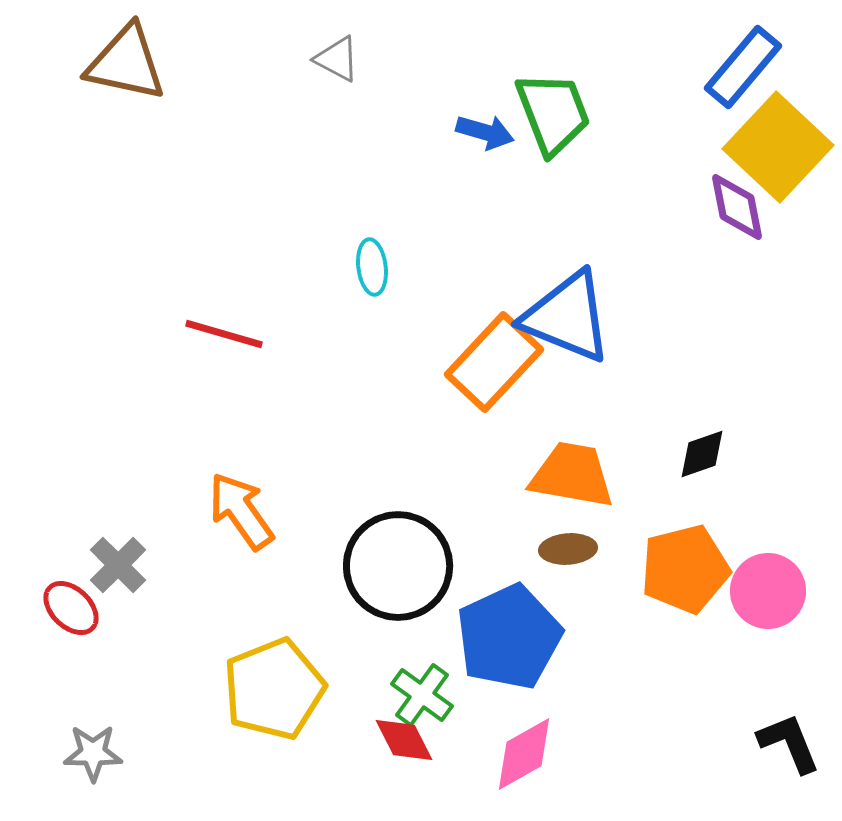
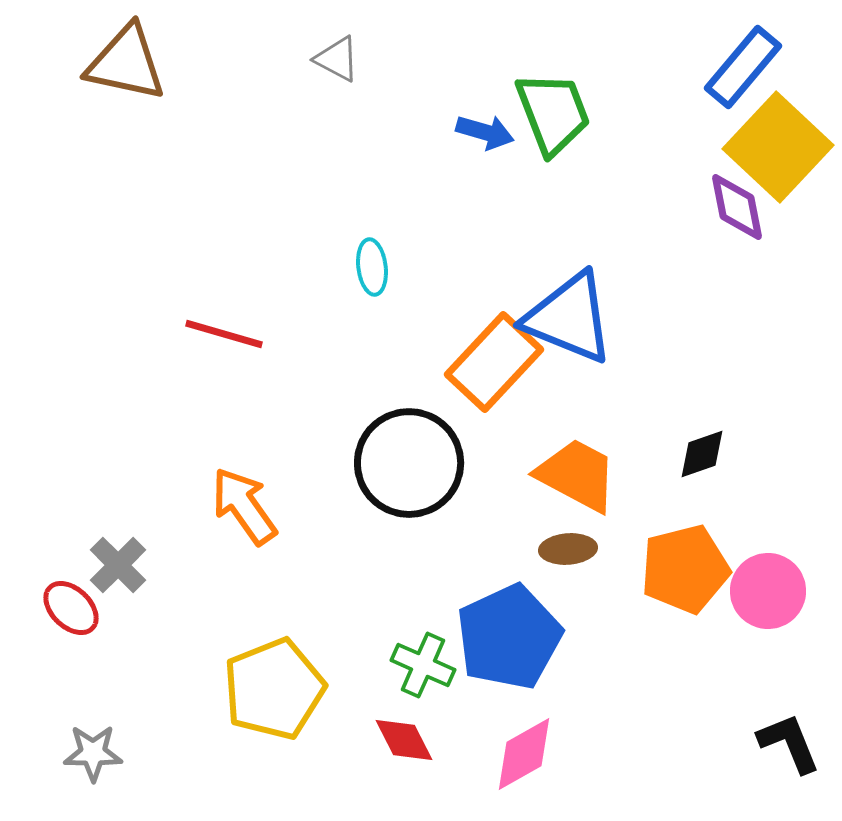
blue triangle: moved 2 px right, 1 px down
orange trapezoid: moved 5 px right; rotated 18 degrees clockwise
orange arrow: moved 3 px right, 5 px up
black circle: moved 11 px right, 103 px up
green cross: moved 1 px right, 30 px up; rotated 12 degrees counterclockwise
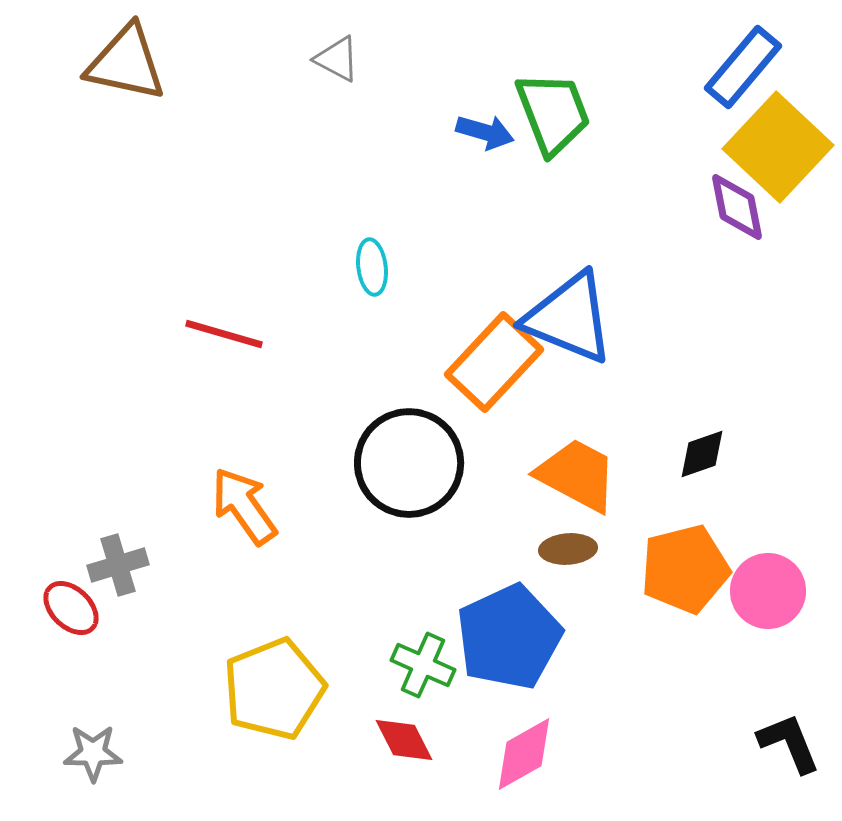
gray cross: rotated 28 degrees clockwise
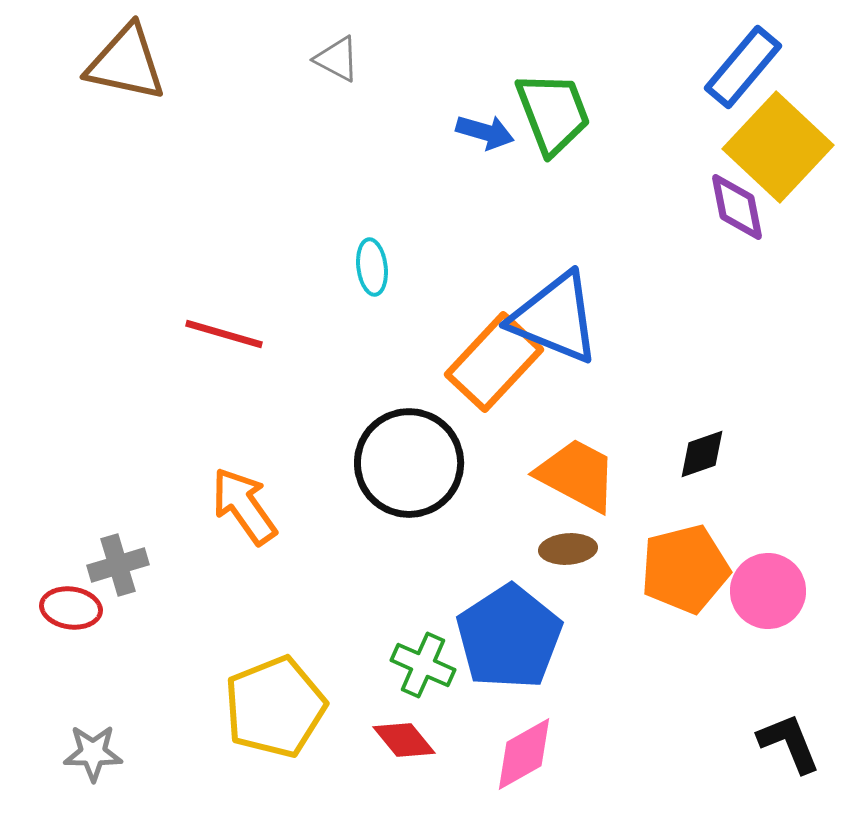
blue triangle: moved 14 px left
red ellipse: rotated 36 degrees counterclockwise
blue pentagon: rotated 8 degrees counterclockwise
yellow pentagon: moved 1 px right, 18 px down
red diamond: rotated 12 degrees counterclockwise
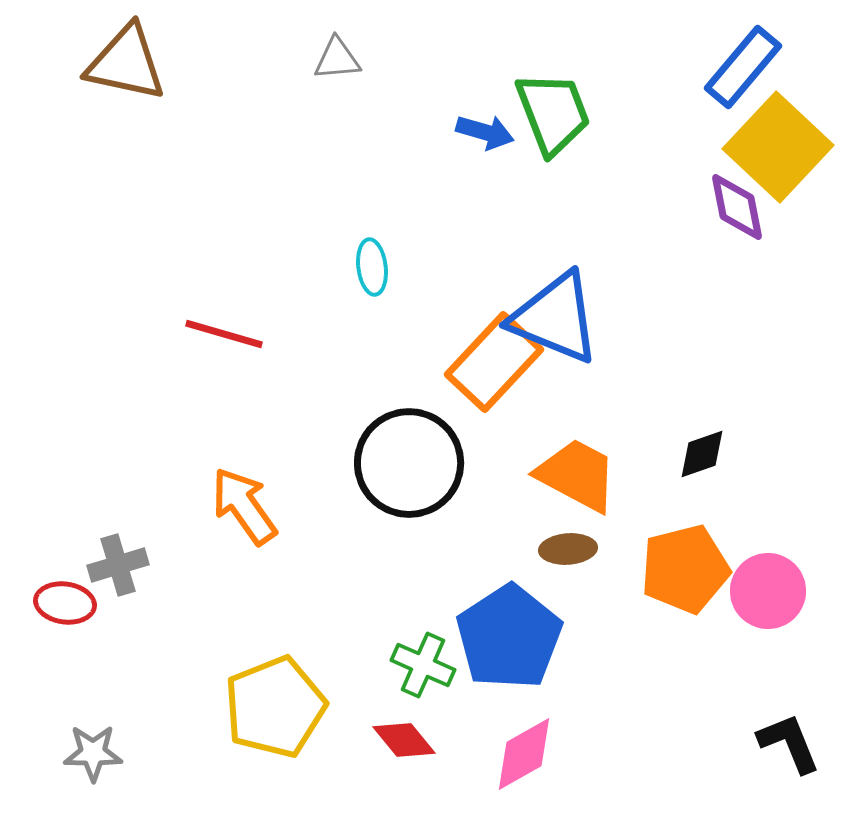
gray triangle: rotated 33 degrees counterclockwise
red ellipse: moved 6 px left, 5 px up
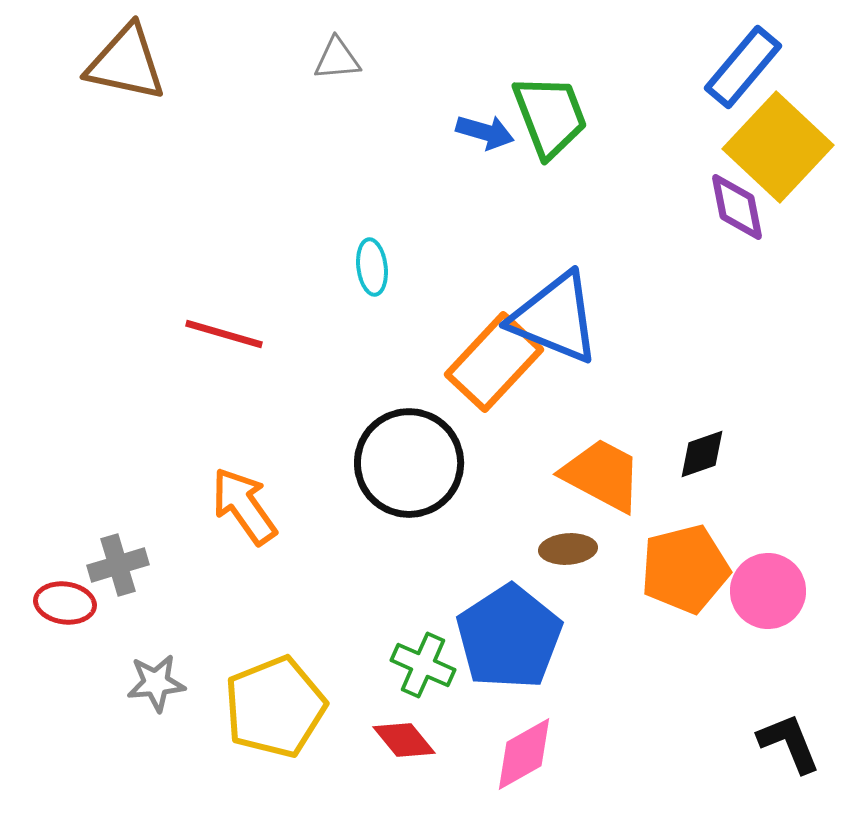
green trapezoid: moved 3 px left, 3 px down
orange trapezoid: moved 25 px right
gray star: moved 63 px right, 70 px up; rotated 6 degrees counterclockwise
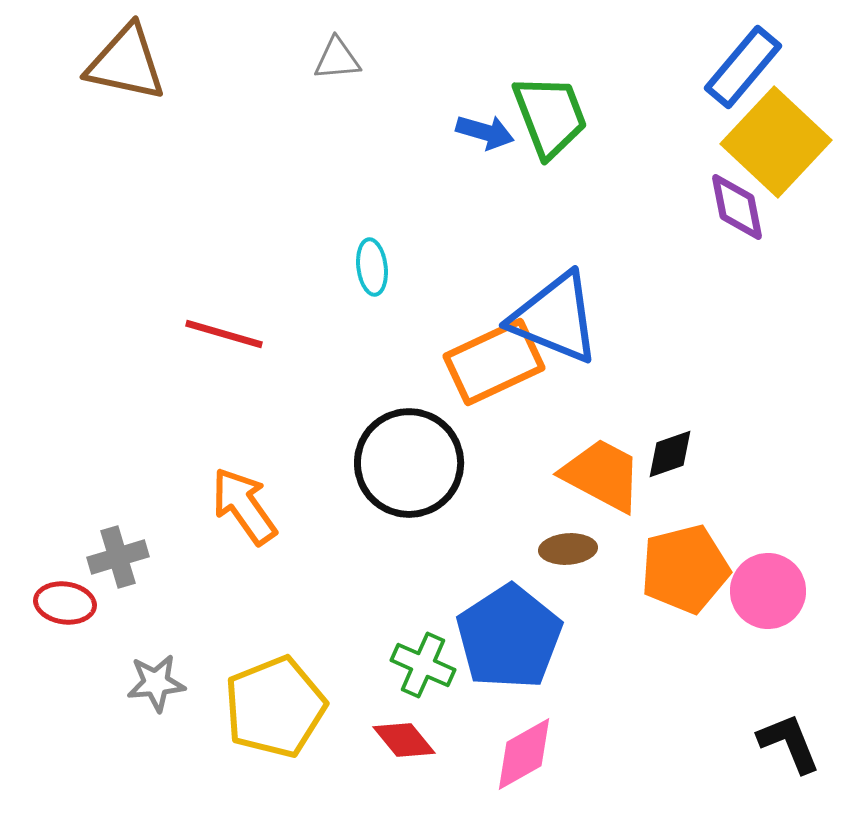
yellow square: moved 2 px left, 5 px up
orange rectangle: rotated 22 degrees clockwise
black diamond: moved 32 px left
gray cross: moved 8 px up
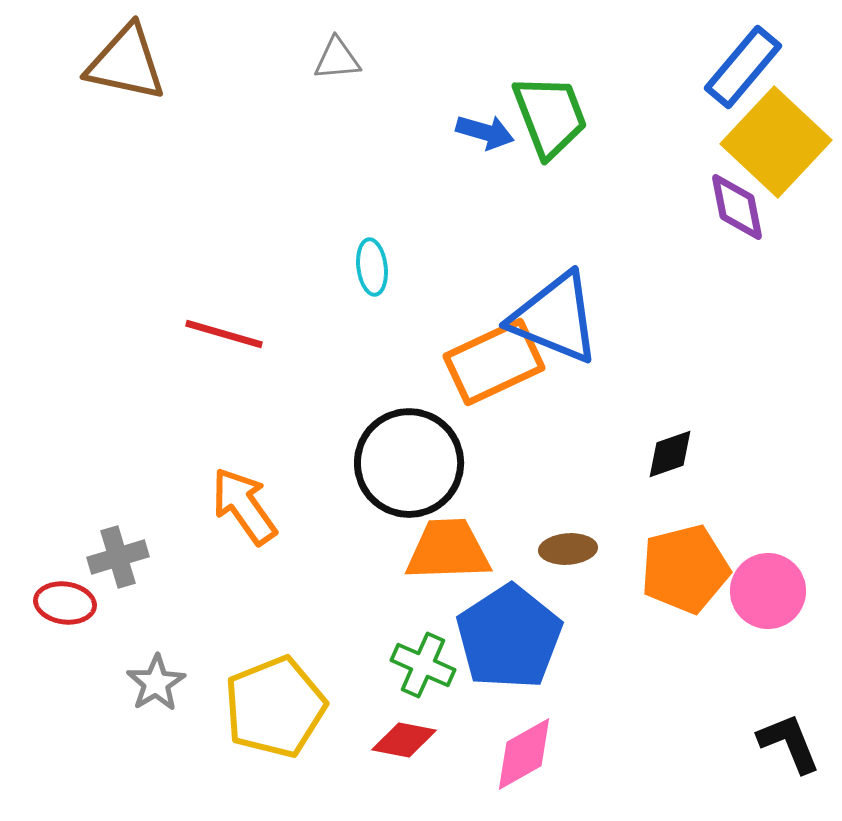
orange trapezoid: moved 154 px left, 75 px down; rotated 30 degrees counterclockwise
gray star: rotated 26 degrees counterclockwise
red diamond: rotated 40 degrees counterclockwise
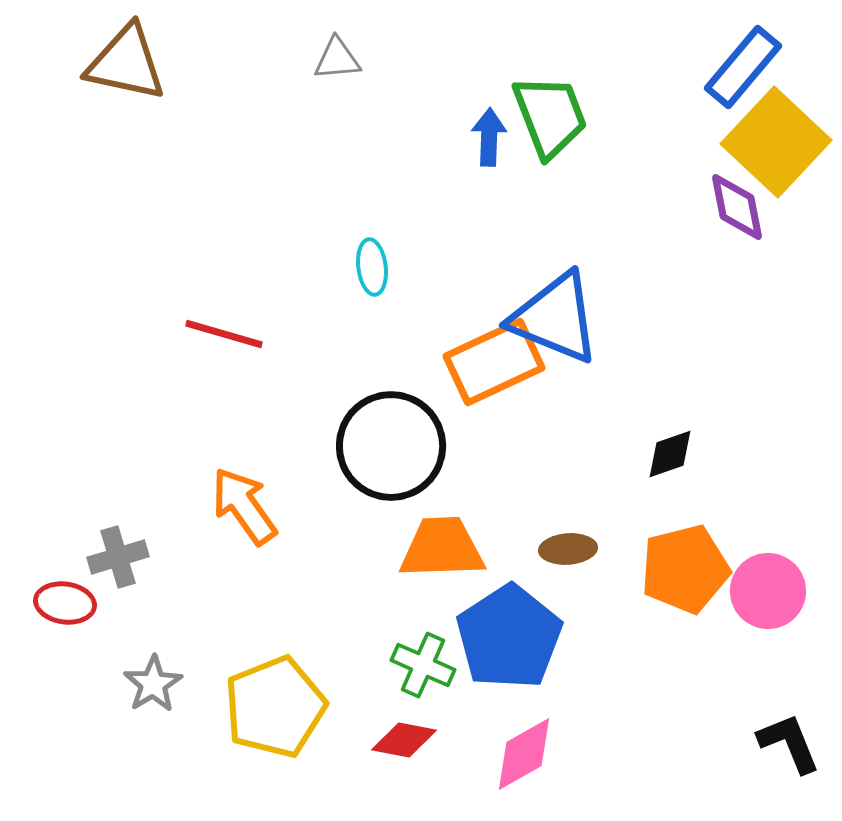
blue arrow: moved 4 px right, 5 px down; rotated 104 degrees counterclockwise
black circle: moved 18 px left, 17 px up
orange trapezoid: moved 6 px left, 2 px up
gray star: moved 3 px left, 1 px down
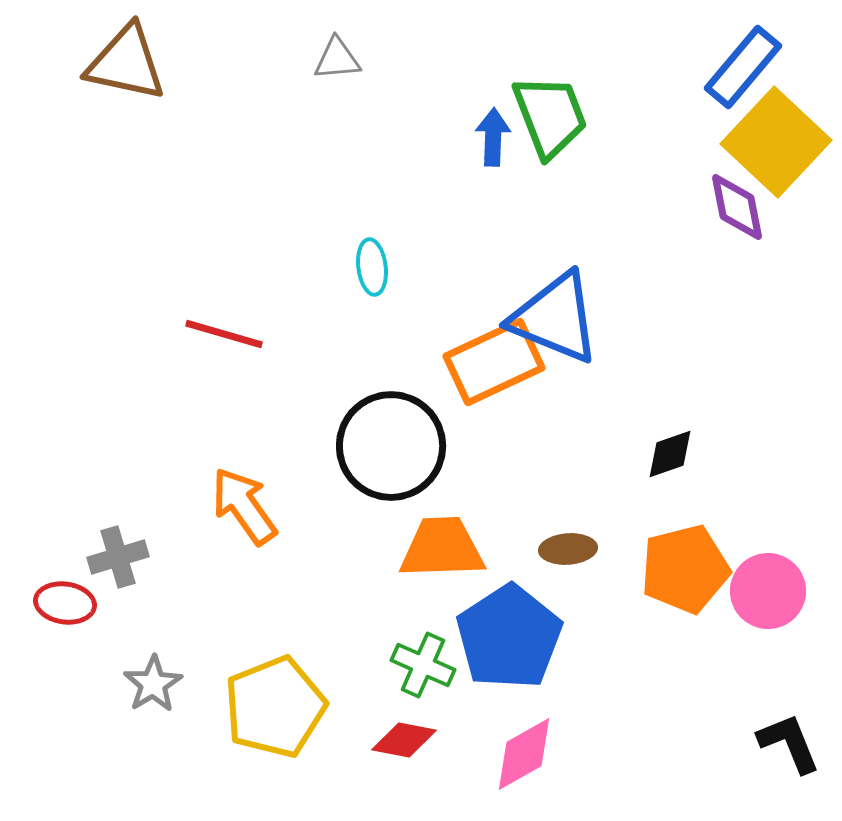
blue arrow: moved 4 px right
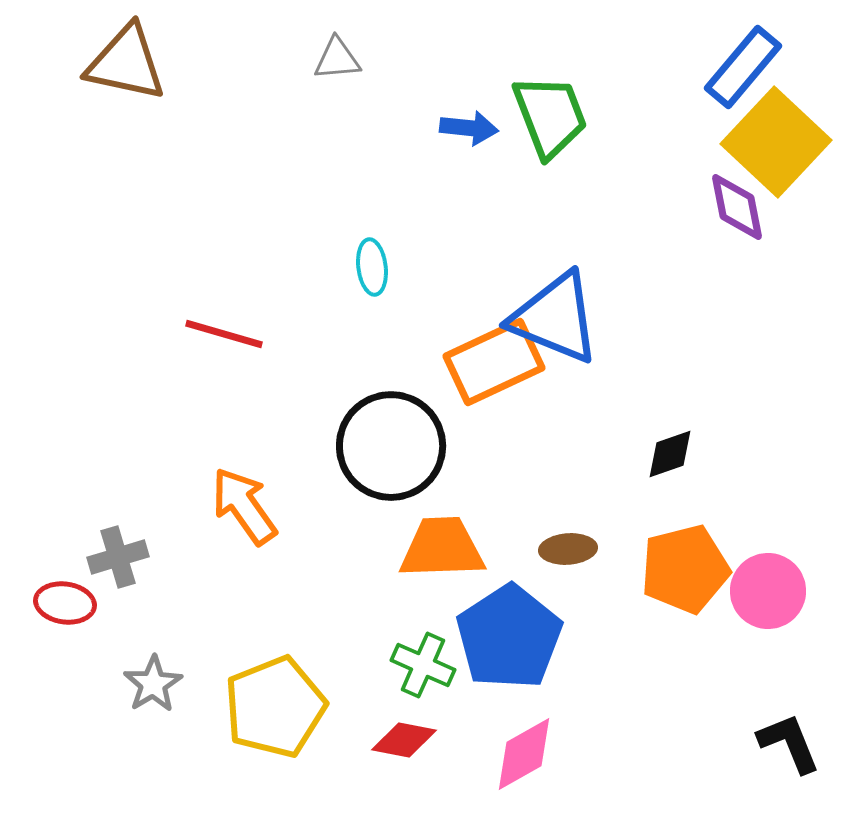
blue arrow: moved 24 px left, 9 px up; rotated 94 degrees clockwise
